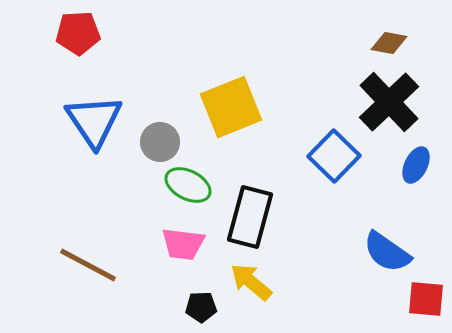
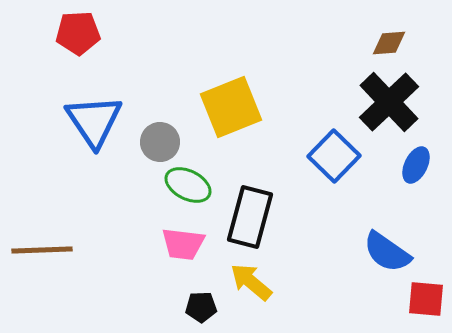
brown diamond: rotated 15 degrees counterclockwise
brown line: moved 46 px left, 15 px up; rotated 30 degrees counterclockwise
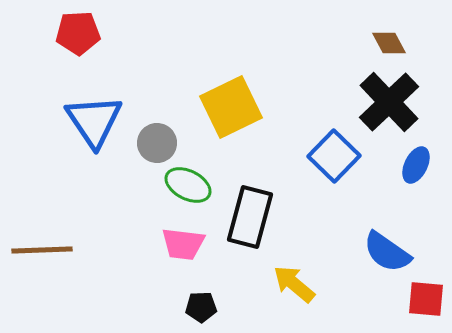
brown diamond: rotated 66 degrees clockwise
yellow square: rotated 4 degrees counterclockwise
gray circle: moved 3 px left, 1 px down
yellow arrow: moved 43 px right, 2 px down
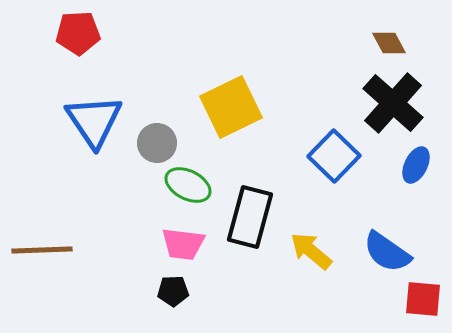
black cross: moved 4 px right, 1 px down; rotated 4 degrees counterclockwise
yellow arrow: moved 17 px right, 33 px up
red square: moved 3 px left
black pentagon: moved 28 px left, 16 px up
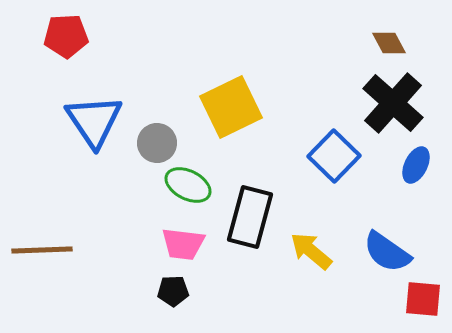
red pentagon: moved 12 px left, 3 px down
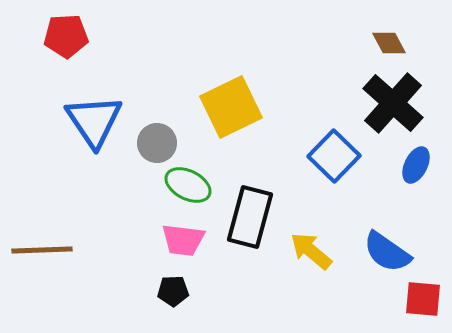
pink trapezoid: moved 4 px up
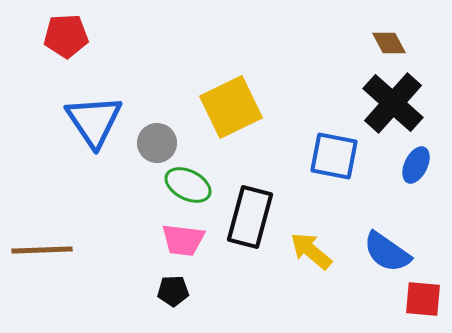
blue square: rotated 33 degrees counterclockwise
